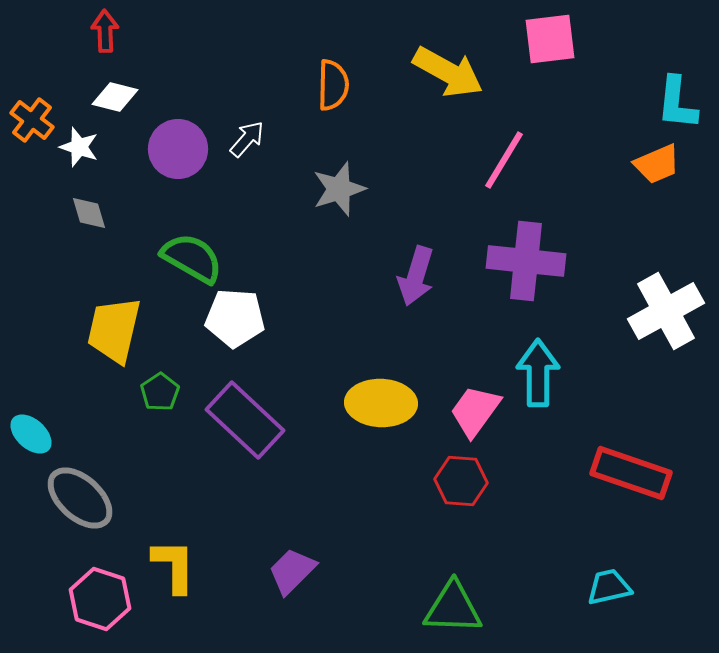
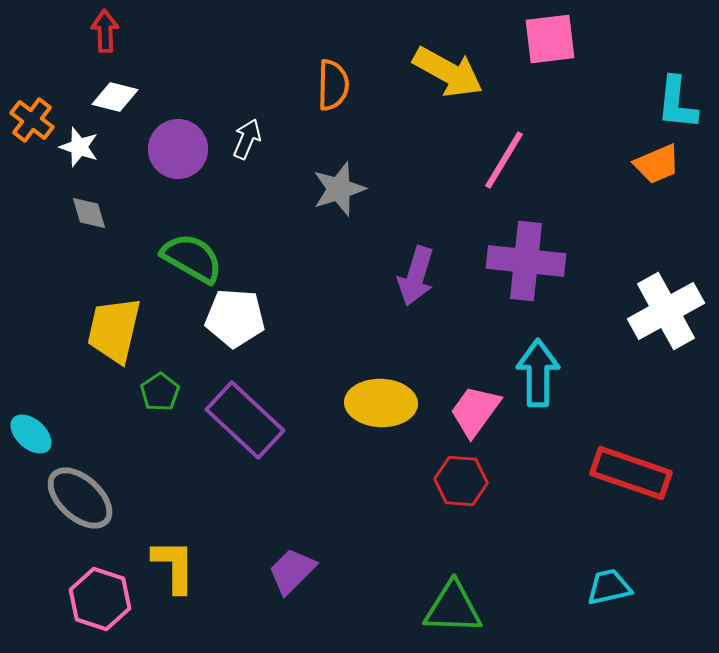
white arrow: rotated 18 degrees counterclockwise
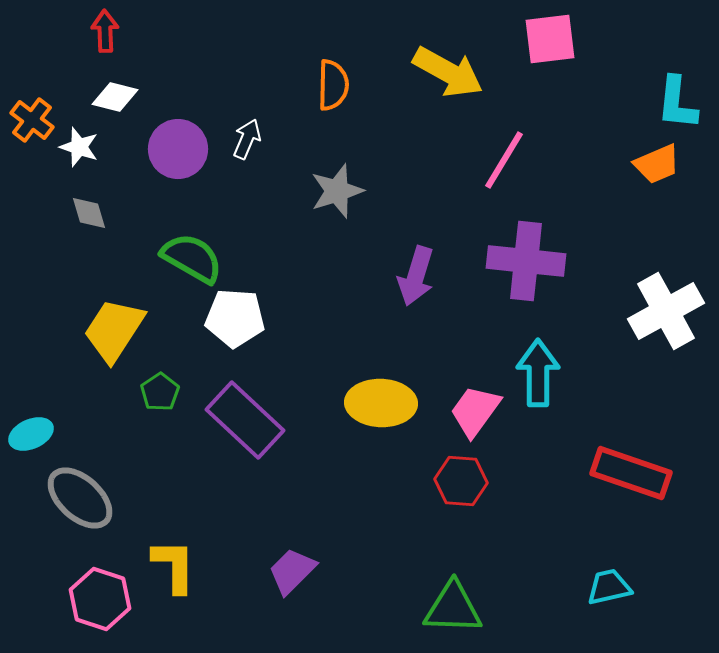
gray star: moved 2 px left, 2 px down
yellow trapezoid: rotated 20 degrees clockwise
cyan ellipse: rotated 66 degrees counterclockwise
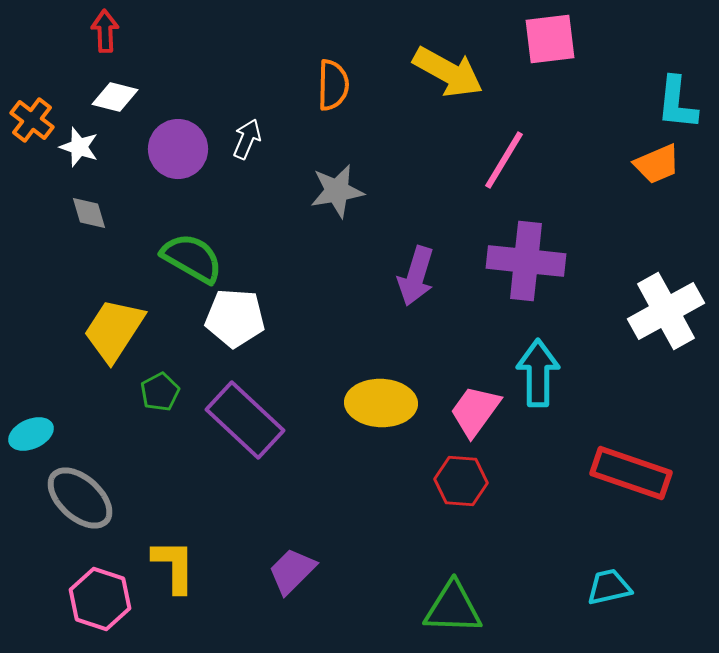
gray star: rotated 8 degrees clockwise
green pentagon: rotated 6 degrees clockwise
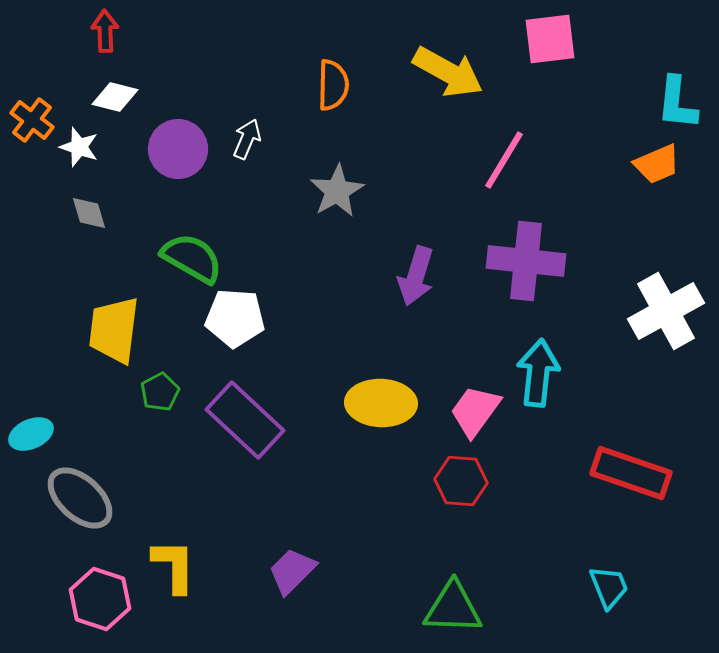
gray star: rotated 20 degrees counterclockwise
yellow trapezoid: rotated 26 degrees counterclockwise
cyan arrow: rotated 6 degrees clockwise
cyan trapezoid: rotated 81 degrees clockwise
